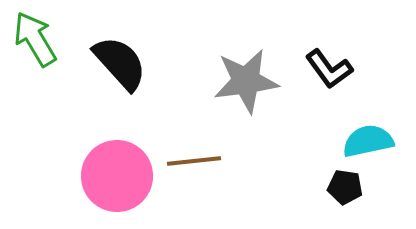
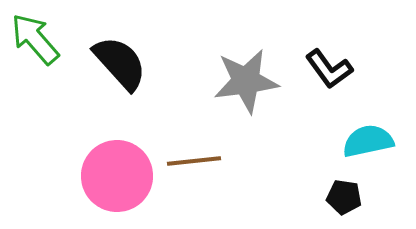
green arrow: rotated 10 degrees counterclockwise
black pentagon: moved 1 px left, 10 px down
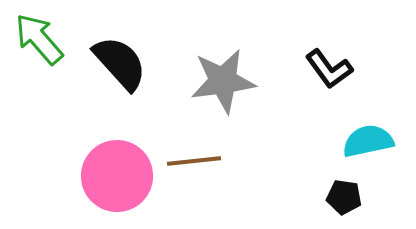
green arrow: moved 4 px right
gray star: moved 23 px left
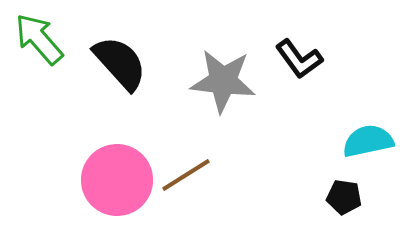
black L-shape: moved 30 px left, 10 px up
gray star: rotated 14 degrees clockwise
brown line: moved 8 px left, 14 px down; rotated 26 degrees counterclockwise
pink circle: moved 4 px down
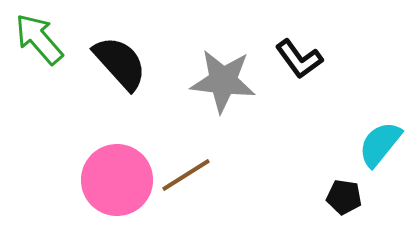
cyan semicircle: moved 12 px right, 3 px down; rotated 39 degrees counterclockwise
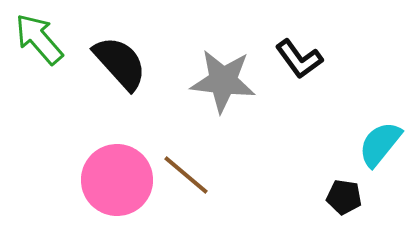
brown line: rotated 72 degrees clockwise
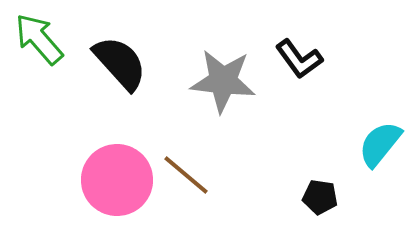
black pentagon: moved 24 px left
